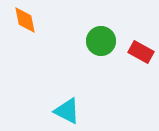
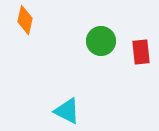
orange diamond: rotated 24 degrees clockwise
red rectangle: rotated 55 degrees clockwise
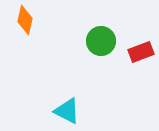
red rectangle: rotated 75 degrees clockwise
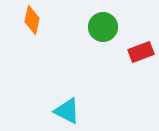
orange diamond: moved 7 px right
green circle: moved 2 px right, 14 px up
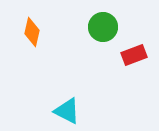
orange diamond: moved 12 px down
red rectangle: moved 7 px left, 3 px down
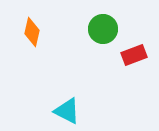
green circle: moved 2 px down
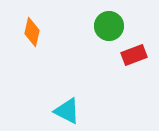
green circle: moved 6 px right, 3 px up
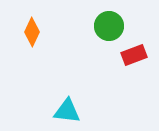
orange diamond: rotated 12 degrees clockwise
cyan triangle: rotated 20 degrees counterclockwise
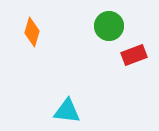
orange diamond: rotated 8 degrees counterclockwise
